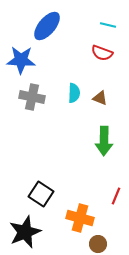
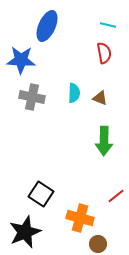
blue ellipse: rotated 16 degrees counterclockwise
red semicircle: moved 2 px right; rotated 120 degrees counterclockwise
red line: rotated 30 degrees clockwise
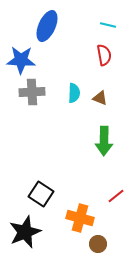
red semicircle: moved 2 px down
gray cross: moved 5 px up; rotated 15 degrees counterclockwise
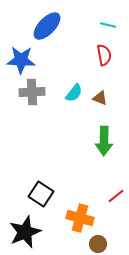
blue ellipse: rotated 20 degrees clockwise
cyan semicircle: rotated 36 degrees clockwise
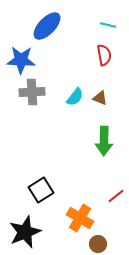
cyan semicircle: moved 1 px right, 4 px down
black square: moved 4 px up; rotated 25 degrees clockwise
orange cross: rotated 16 degrees clockwise
